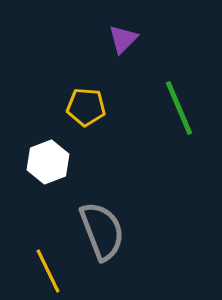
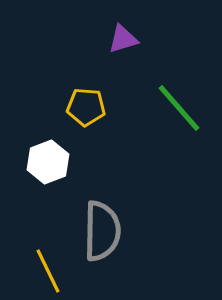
purple triangle: rotated 28 degrees clockwise
green line: rotated 18 degrees counterclockwise
gray semicircle: rotated 22 degrees clockwise
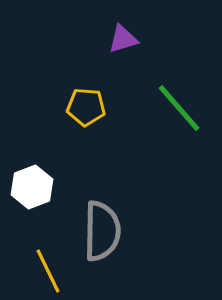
white hexagon: moved 16 px left, 25 px down
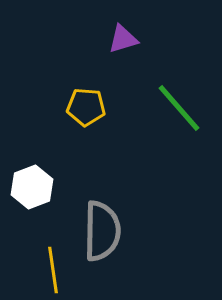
yellow line: moved 5 px right, 1 px up; rotated 18 degrees clockwise
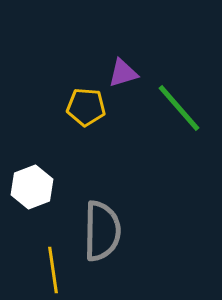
purple triangle: moved 34 px down
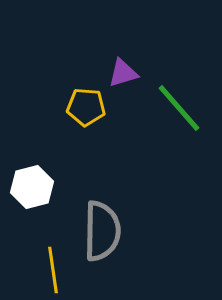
white hexagon: rotated 6 degrees clockwise
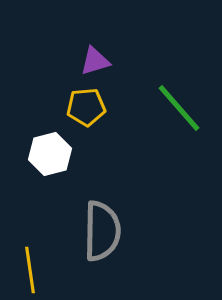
purple triangle: moved 28 px left, 12 px up
yellow pentagon: rotated 9 degrees counterclockwise
white hexagon: moved 18 px right, 33 px up
yellow line: moved 23 px left
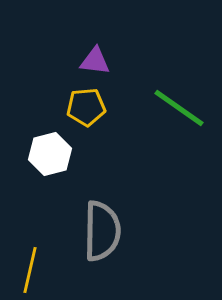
purple triangle: rotated 24 degrees clockwise
green line: rotated 14 degrees counterclockwise
yellow line: rotated 21 degrees clockwise
